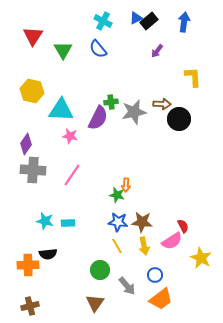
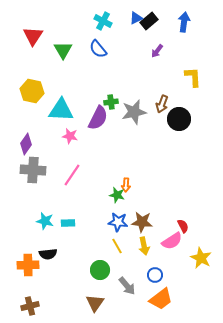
brown arrow: rotated 108 degrees clockwise
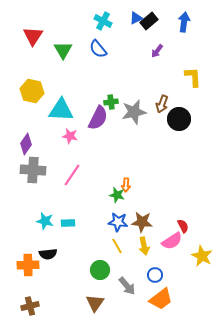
yellow star: moved 1 px right, 2 px up
